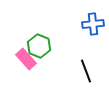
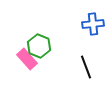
pink rectangle: moved 1 px right
black line: moved 4 px up
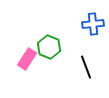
green hexagon: moved 10 px right, 1 px down
pink rectangle: rotated 75 degrees clockwise
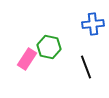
green hexagon: rotated 10 degrees counterclockwise
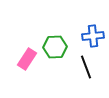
blue cross: moved 12 px down
green hexagon: moved 6 px right; rotated 15 degrees counterclockwise
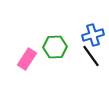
blue cross: moved 1 px up; rotated 10 degrees counterclockwise
black line: moved 5 px right, 11 px up; rotated 15 degrees counterclockwise
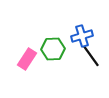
blue cross: moved 11 px left, 1 px down
green hexagon: moved 2 px left, 2 px down
